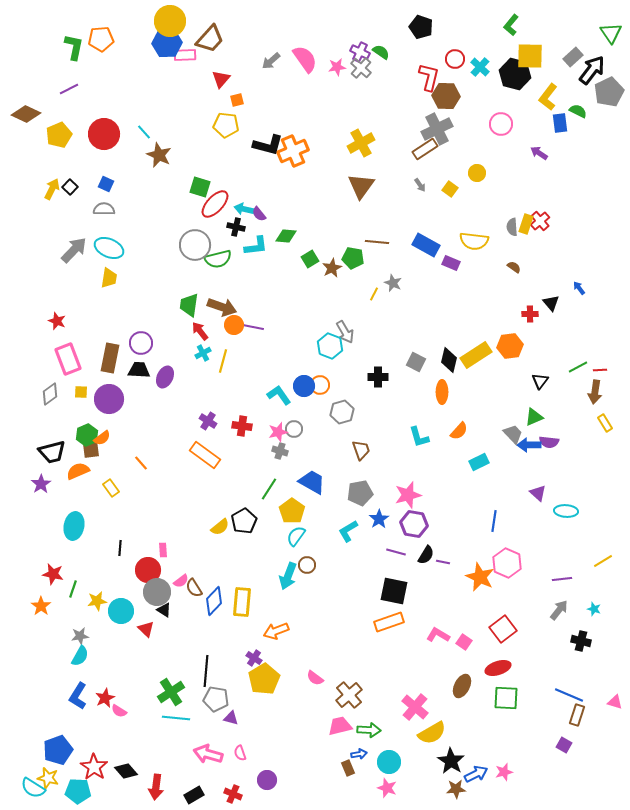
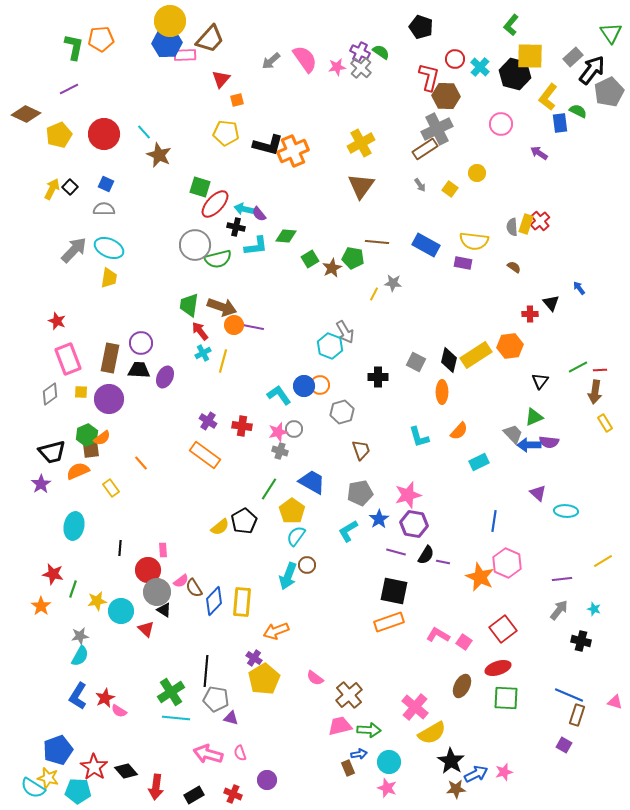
yellow pentagon at (226, 125): moved 8 px down
purple rectangle at (451, 263): moved 12 px right; rotated 12 degrees counterclockwise
gray star at (393, 283): rotated 18 degrees counterclockwise
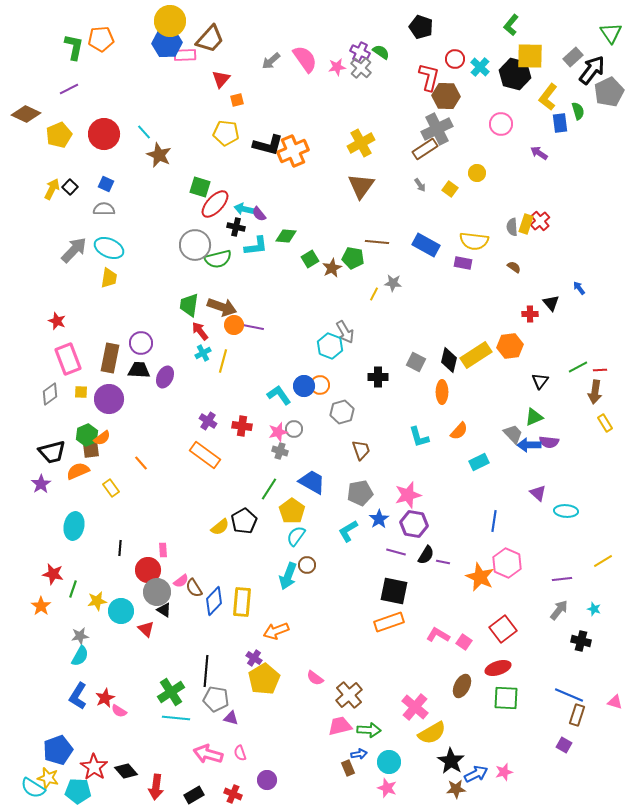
green semicircle at (578, 111): rotated 48 degrees clockwise
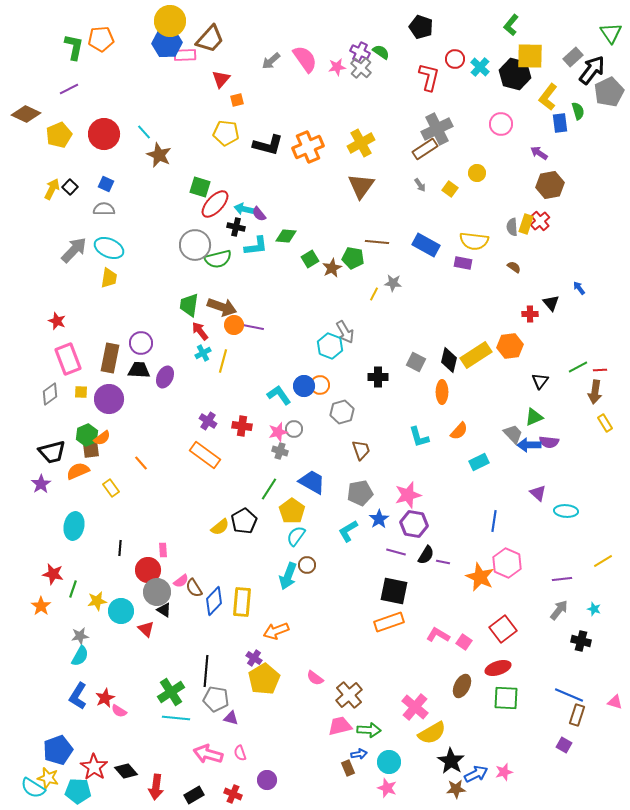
brown hexagon at (446, 96): moved 104 px right, 89 px down; rotated 12 degrees counterclockwise
orange cross at (293, 151): moved 15 px right, 4 px up
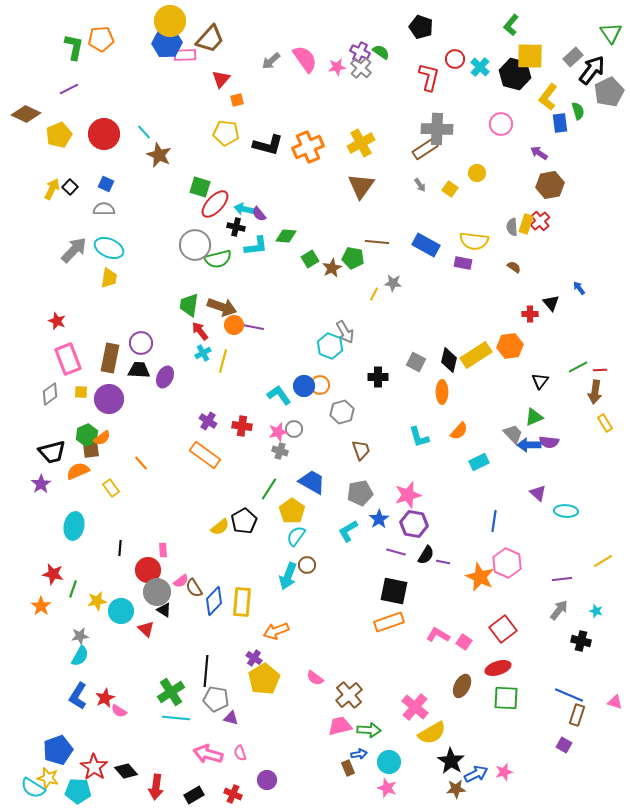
gray cross at (437, 129): rotated 28 degrees clockwise
cyan star at (594, 609): moved 2 px right, 2 px down
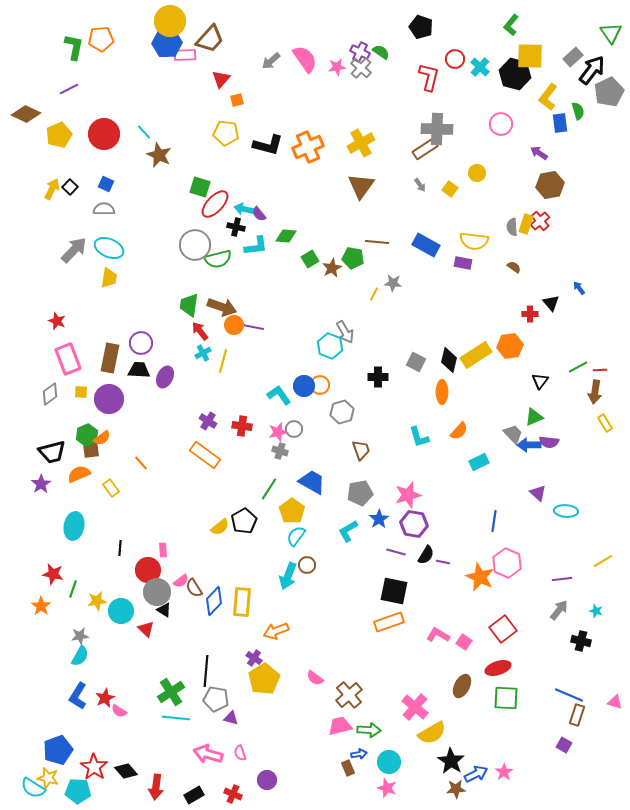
orange semicircle at (78, 471): moved 1 px right, 3 px down
pink star at (504, 772): rotated 18 degrees counterclockwise
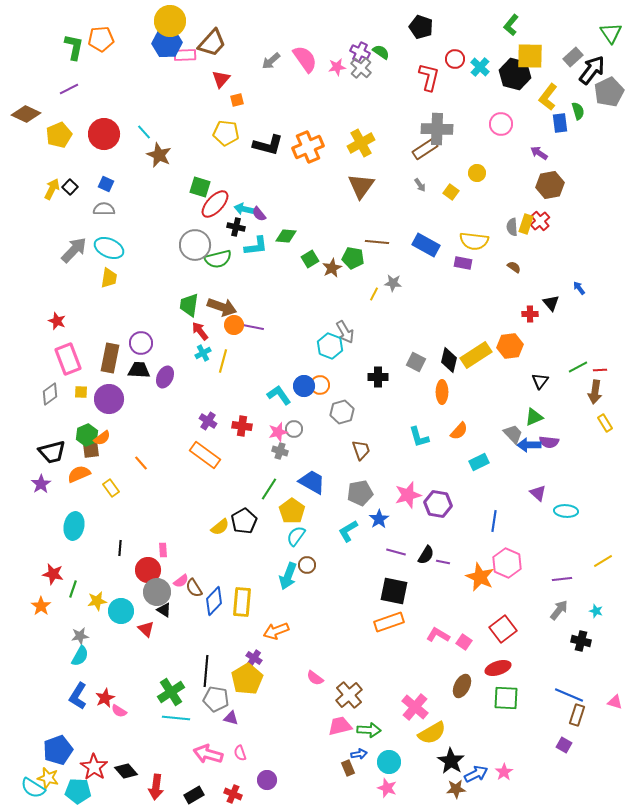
brown trapezoid at (210, 39): moved 2 px right, 4 px down
yellow square at (450, 189): moved 1 px right, 3 px down
purple hexagon at (414, 524): moved 24 px right, 20 px up
yellow pentagon at (264, 679): moved 17 px left
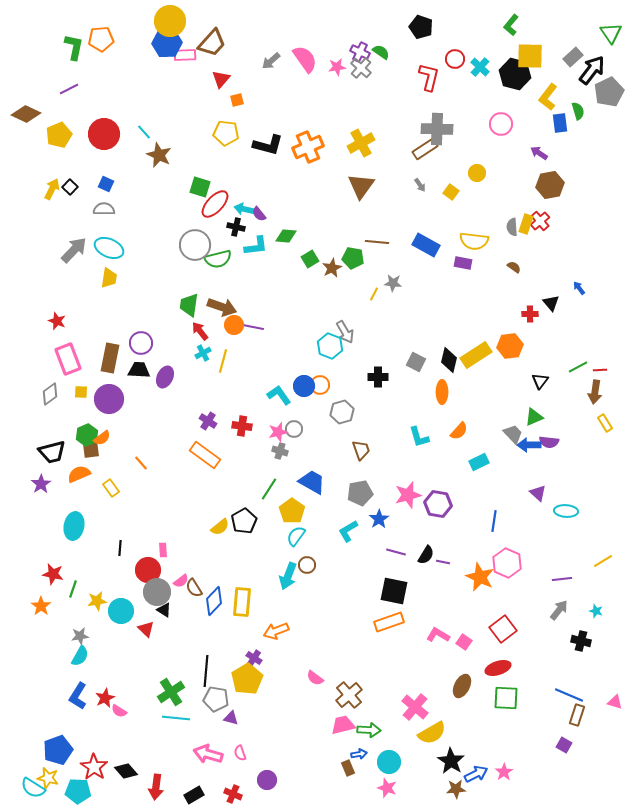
pink trapezoid at (340, 726): moved 3 px right, 1 px up
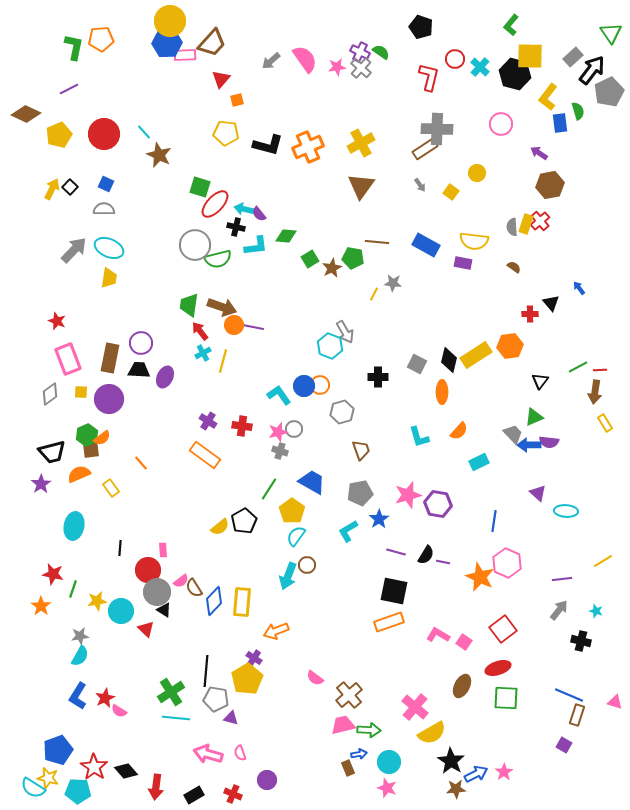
gray square at (416, 362): moved 1 px right, 2 px down
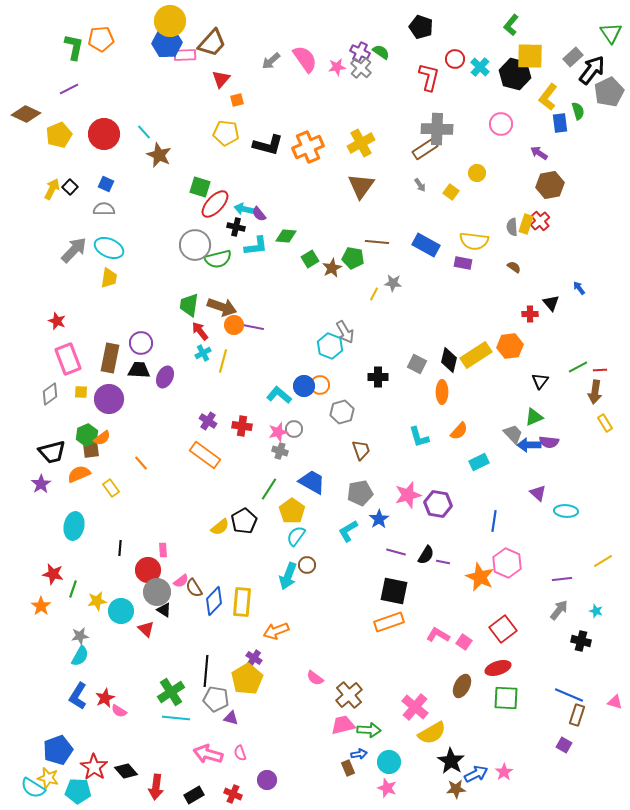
cyan L-shape at (279, 395): rotated 15 degrees counterclockwise
